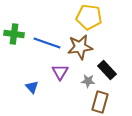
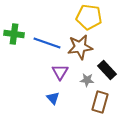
gray star: moved 1 px left, 1 px up
blue triangle: moved 21 px right, 11 px down
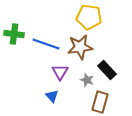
blue line: moved 1 px left, 1 px down
gray star: rotated 16 degrees clockwise
blue triangle: moved 1 px left, 2 px up
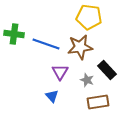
brown rectangle: moved 2 px left; rotated 65 degrees clockwise
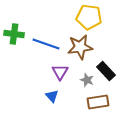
black rectangle: moved 1 px left, 1 px down
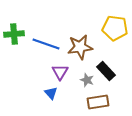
yellow pentagon: moved 26 px right, 11 px down
green cross: rotated 12 degrees counterclockwise
blue triangle: moved 1 px left, 3 px up
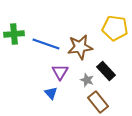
brown rectangle: rotated 60 degrees clockwise
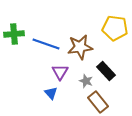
gray star: moved 1 px left, 1 px down
